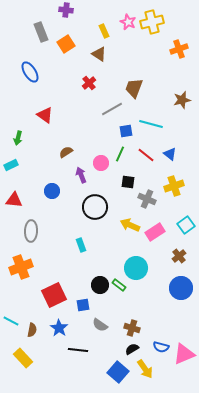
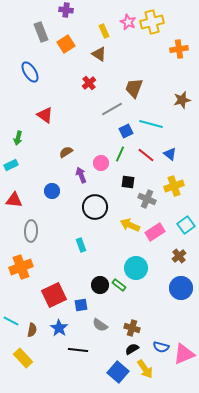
orange cross at (179, 49): rotated 12 degrees clockwise
blue square at (126, 131): rotated 16 degrees counterclockwise
blue square at (83, 305): moved 2 px left
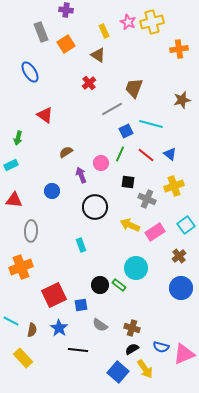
brown triangle at (99, 54): moved 1 px left, 1 px down
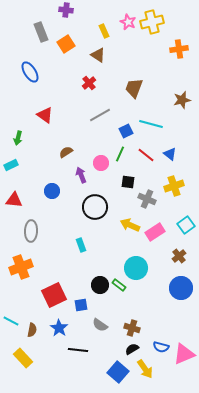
gray line at (112, 109): moved 12 px left, 6 px down
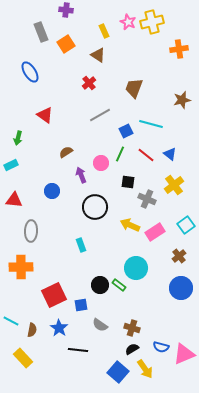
yellow cross at (174, 186): moved 1 px up; rotated 18 degrees counterclockwise
orange cross at (21, 267): rotated 20 degrees clockwise
